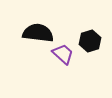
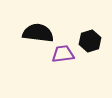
purple trapezoid: rotated 50 degrees counterclockwise
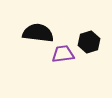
black hexagon: moved 1 px left, 1 px down
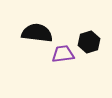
black semicircle: moved 1 px left
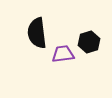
black semicircle: rotated 104 degrees counterclockwise
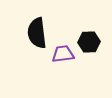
black hexagon: rotated 15 degrees clockwise
